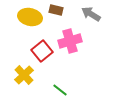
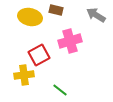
gray arrow: moved 5 px right, 1 px down
red square: moved 3 px left, 4 px down; rotated 10 degrees clockwise
yellow cross: rotated 36 degrees clockwise
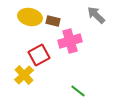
brown rectangle: moved 3 px left, 11 px down
gray arrow: rotated 12 degrees clockwise
yellow cross: rotated 36 degrees counterclockwise
green line: moved 18 px right, 1 px down
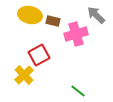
yellow ellipse: moved 2 px up
pink cross: moved 6 px right, 7 px up
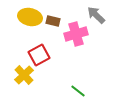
yellow ellipse: moved 2 px down
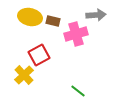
gray arrow: rotated 132 degrees clockwise
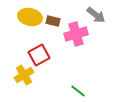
gray arrow: rotated 42 degrees clockwise
yellow cross: rotated 12 degrees clockwise
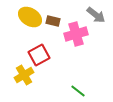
yellow ellipse: rotated 20 degrees clockwise
